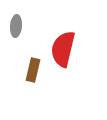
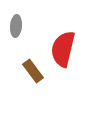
brown rectangle: moved 1 px down; rotated 50 degrees counterclockwise
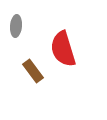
red semicircle: rotated 30 degrees counterclockwise
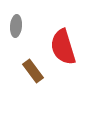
red semicircle: moved 2 px up
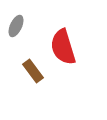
gray ellipse: rotated 20 degrees clockwise
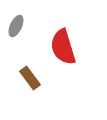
brown rectangle: moved 3 px left, 7 px down
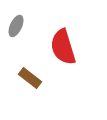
brown rectangle: rotated 15 degrees counterclockwise
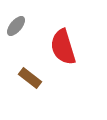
gray ellipse: rotated 15 degrees clockwise
